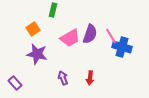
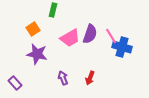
red arrow: rotated 16 degrees clockwise
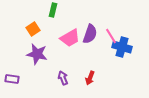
purple rectangle: moved 3 px left, 4 px up; rotated 40 degrees counterclockwise
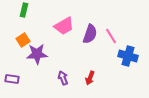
green rectangle: moved 29 px left
orange square: moved 10 px left, 11 px down
pink trapezoid: moved 6 px left, 12 px up
blue cross: moved 6 px right, 9 px down
purple star: rotated 15 degrees counterclockwise
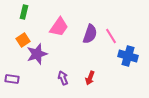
green rectangle: moved 2 px down
pink trapezoid: moved 5 px left, 1 px down; rotated 25 degrees counterclockwise
purple star: rotated 15 degrees counterclockwise
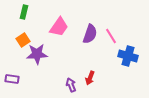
purple star: rotated 15 degrees clockwise
purple arrow: moved 8 px right, 7 px down
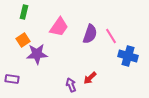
red arrow: rotated 24 degrees clockwise
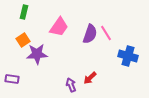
pink line: moved 5 px left, 3 px up
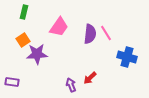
purple semicircle: rotated 12 degrees counterclockwise
blue cross: moved 1 px left, 1 px down
purple rectangle: moved 3 px down
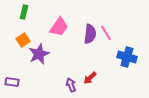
purple star: moved 2 px right; rotated 20 degrees counterclockwise
